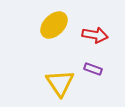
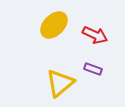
red arrow: rotated 15 degrees clockwise
yellow triangle: rotated 24 degrees clockwise
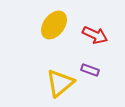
yellow ellipse: rotated 8 degrees counterclockwise
purple rectangle: moved 3 px left, 1 px down
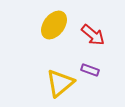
red arrow: moved 2 px left; rotated 15 degrees clockwise
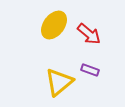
red arrow: moved 4 px left, 1 px up
yellow triangle: moved 1 px left, 1 px up
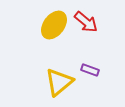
red arrow: moved 3 px left, 12 px up
